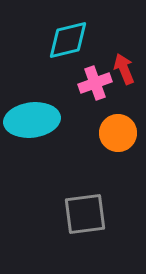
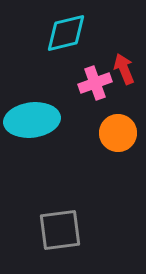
cyan diamond: moved 2 px left, 7 px up
gray square: moved 25 px left, 16 px down
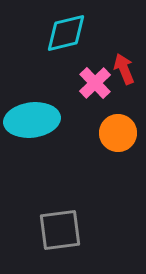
pink cross: rotated 24 degrees counterclockwise
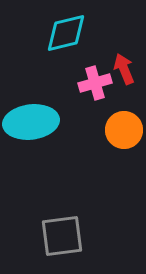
pink cross: rotated 28 degrees clockwise
cyan ellipse: moved 1 px left, 2 px down
orange circle: moved 6 px right, 3 px up
gray square: moved 2 px right, 6 px down
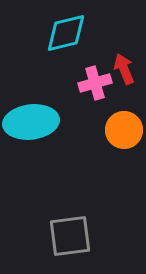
gray square: moved 8 px right
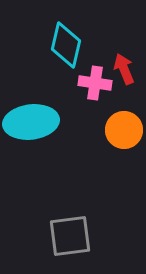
cyan diamond: moved 12 px down; rotated 63 degrees counterclockwise
pink cross: rotated 24 degrees clockwise
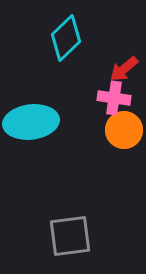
cyan diamond: moved 7 px up; rotated 33 degrees clockwise
red arrow: rotated 108 degrees counterclockwise
pink cross: moved 19 px right, 15 px down
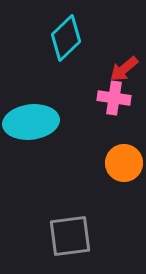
orange circle: moved 33 px down
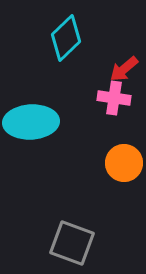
cyan ellipse: rotated 4 degrees clockwise
gray square: moved 2 px right, 7 px down; rotated 27 degrees clockwise
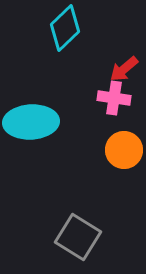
cyan diamond: moved 1 px left, 10 px up
orange circle: moved 13 px up
gray square: moved 6 px right, 6 px up; rotated 12 degrees clockwise
